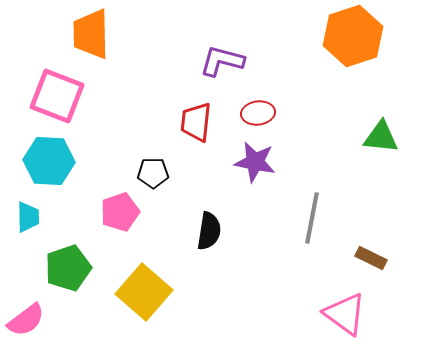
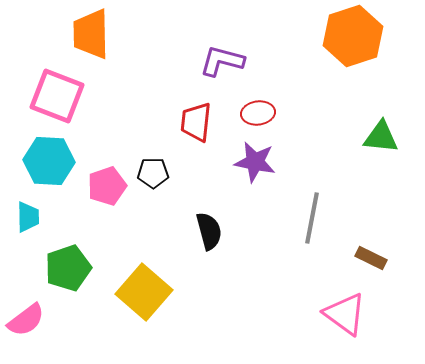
pink pentagon: moved 13 px left, 26 px up
black semicircle: rotated 24 degrees counterclockwise
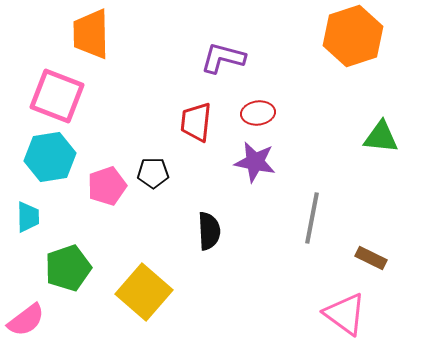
purple L-shape: moved 1 px right, 3 px up
cyan hexagon: moved 1 px right, 4 px up; rotated 12 degrees counterclockwise
black semicircle: rotated 12 degrees clockwise
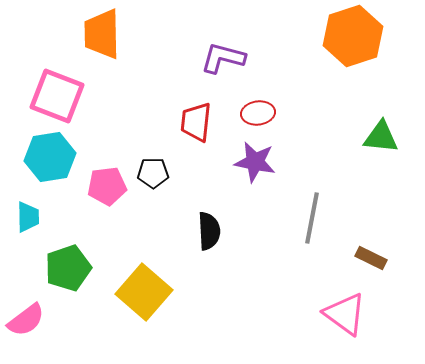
orange trapezoid: moved 11 px right
pink pentagon: rotated 12 degrees clockwise
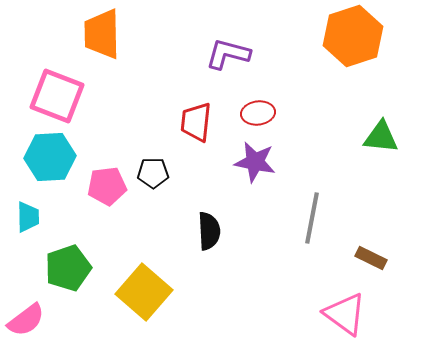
purple L-shape: moved 5 px right, 4 px up
cyan hexagon: rotated 6 degrees clockwise
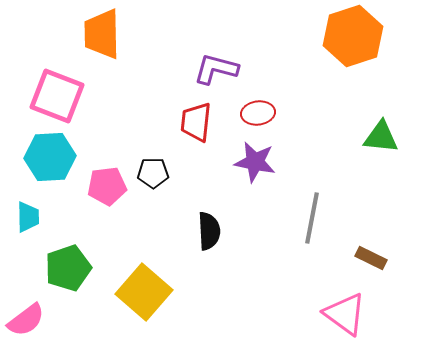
purple L-shape: moved 12 px left, 15 px down
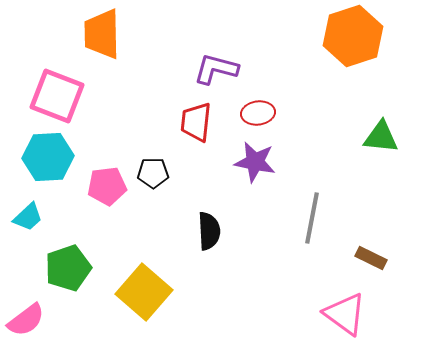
cyan hexagon: moved 2 px left
cyan trapezoid: rotated 48 degrees clockwise
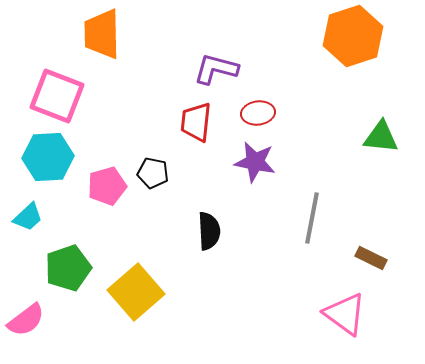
black pentagon: rotated 12 degrees clockwise
pink pentagon: rotated 9 degrees counterclockwise
yellow square: moved 8 px left; rotated 8 degrees clockwise
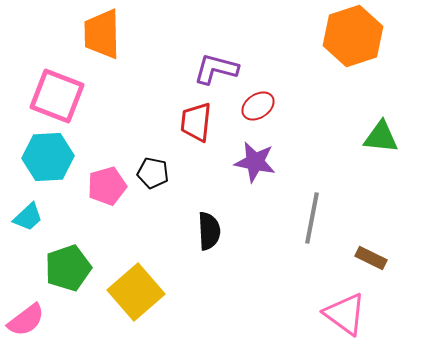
red ellipse: moved 7 px up; rotated 28 degrees counterclockwise
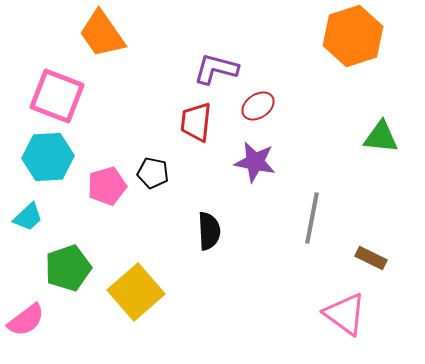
orange trapezoid: rotated 34 degrees counterclockwise
